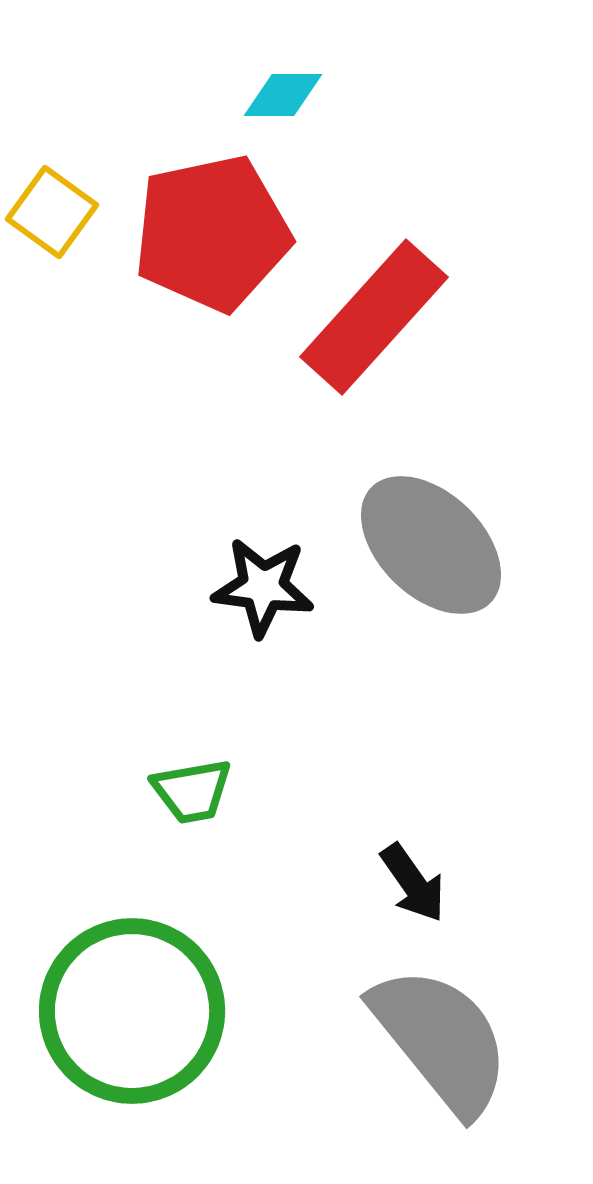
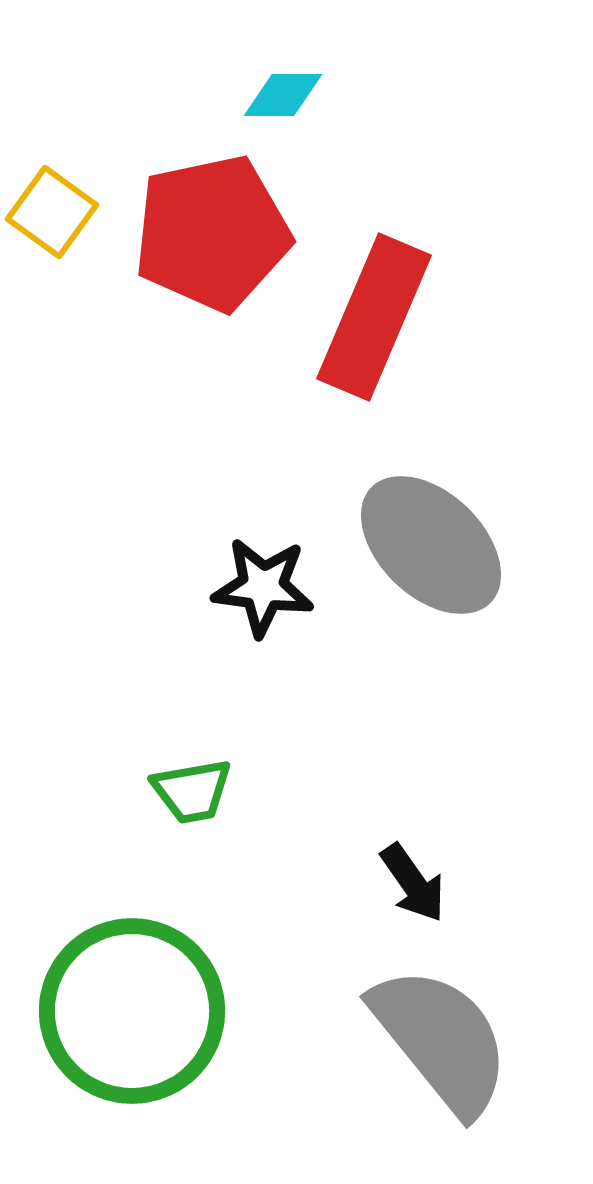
red rectangle: rotated 19 degrees counterclockwise
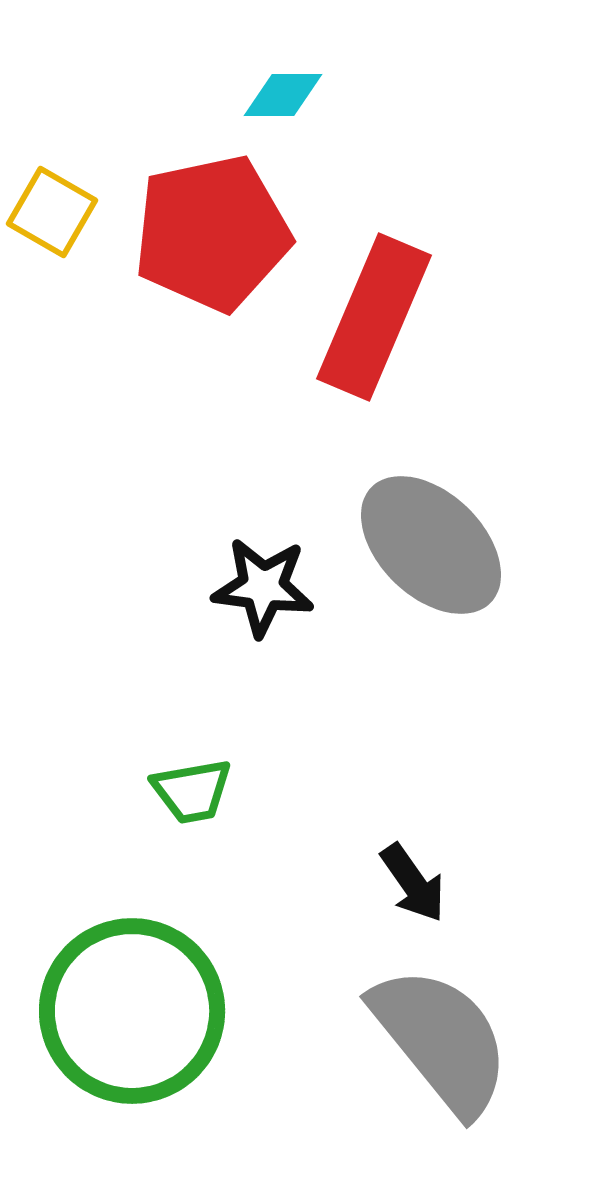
yellow square: rotated 6 degrees counterclockwise
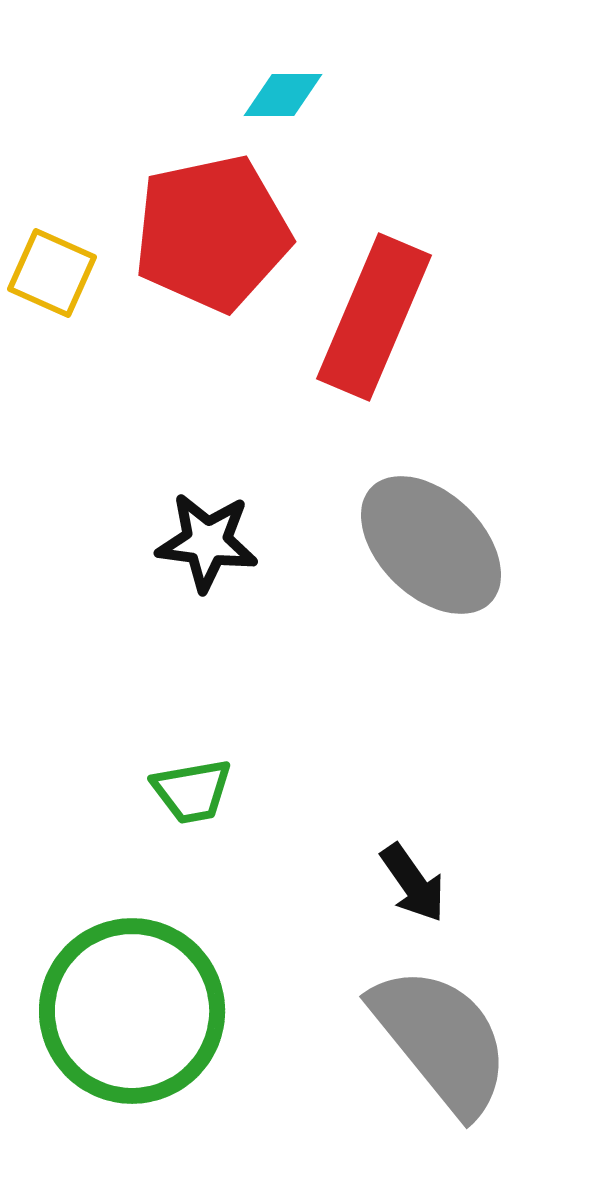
yellow square: moved 61 px down; rotated 6 degrees counterclockwise
black star: moved 56 px left, 45 px up
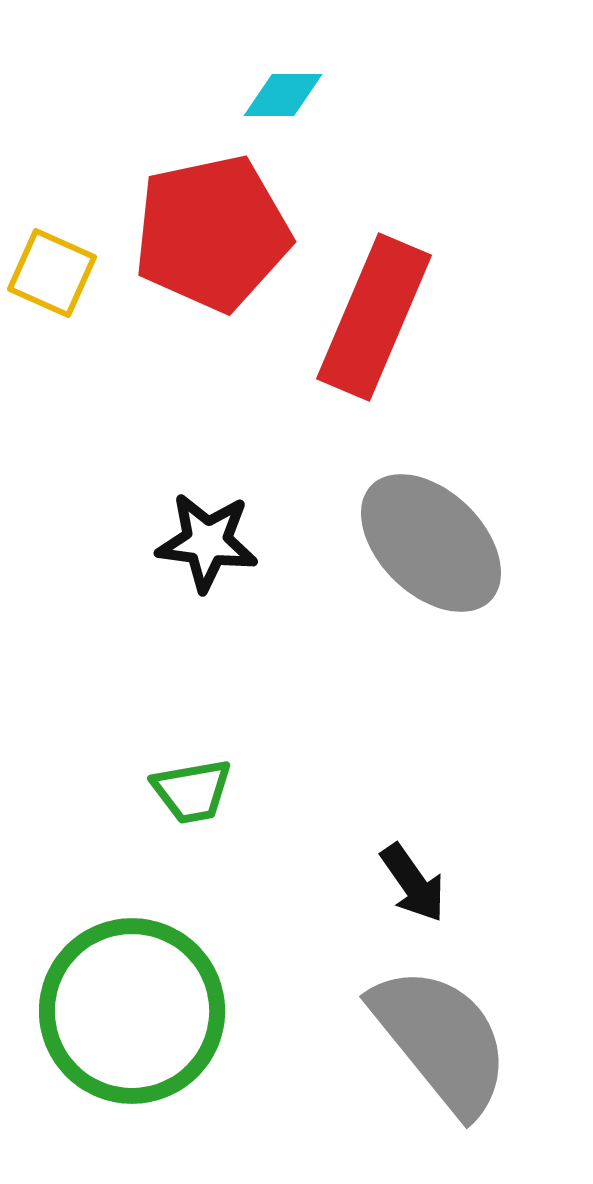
gray ellipse: moved 2 px up
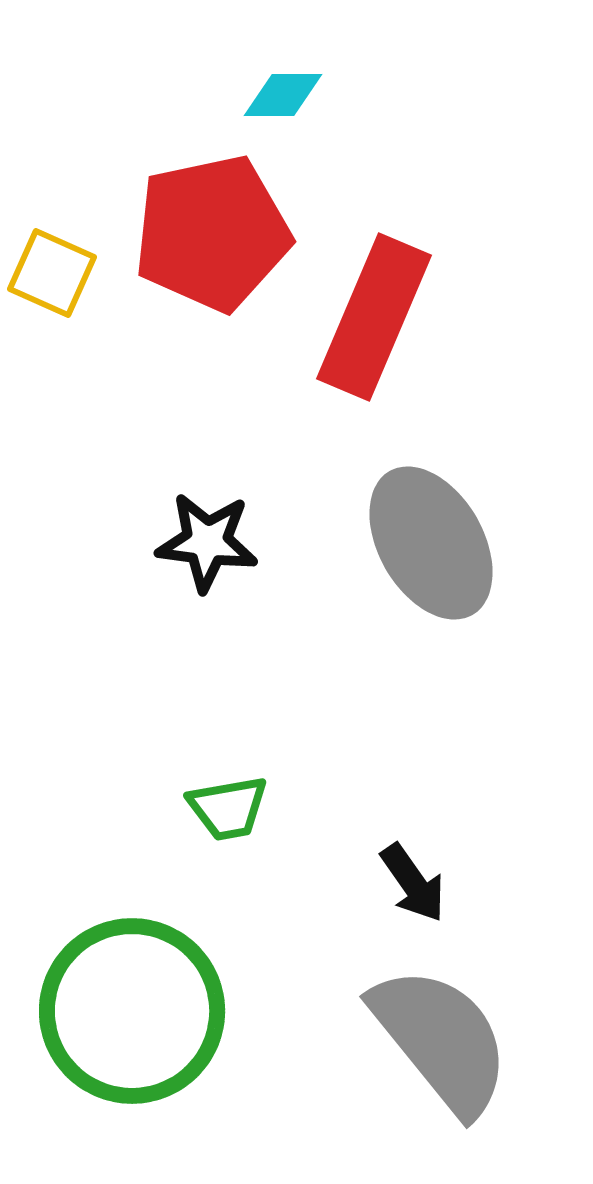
gray ellipse: rotated 16 degrees clockwise
green trapezoid: moved 36 px right, 17 px down
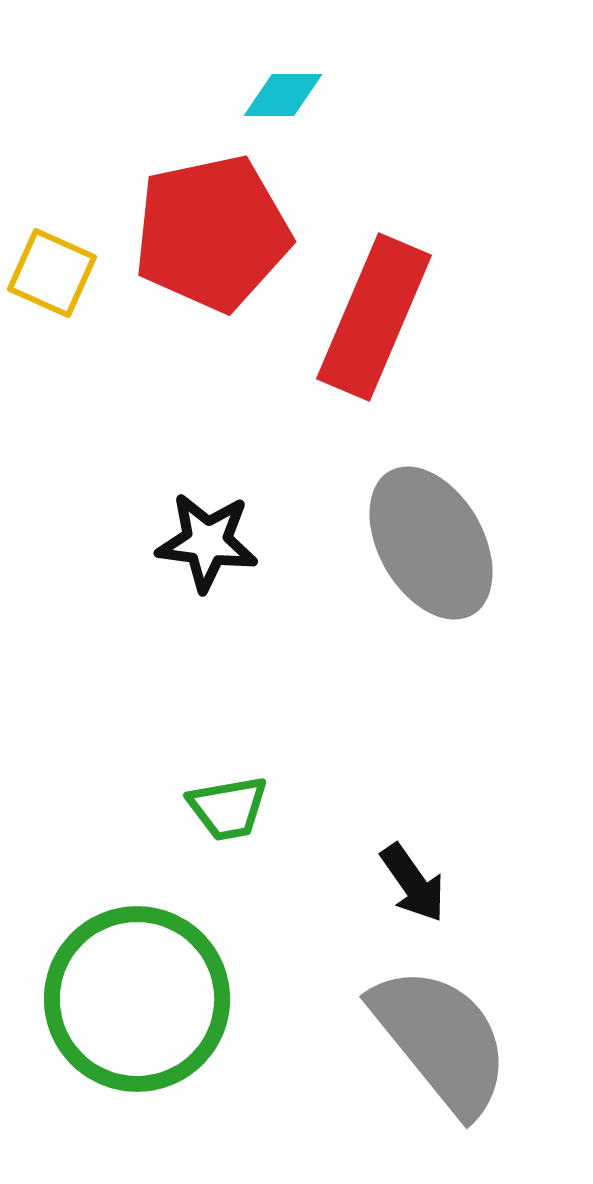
green circle: moved 5 px right, 12 px up
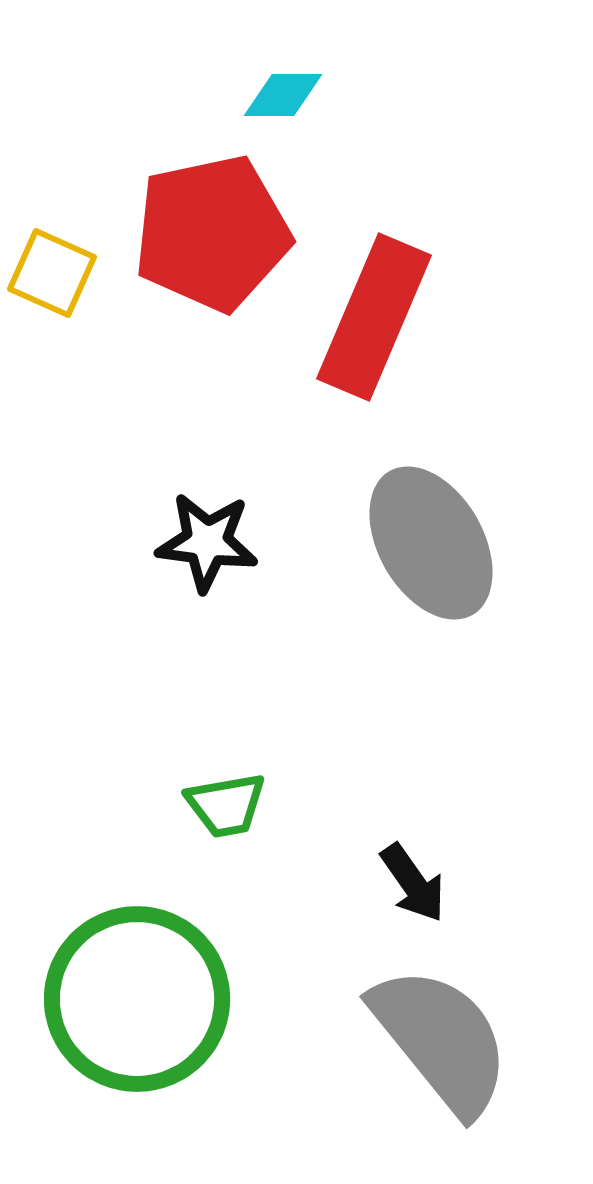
green trapezoid: moved 2 px left, 3 px up
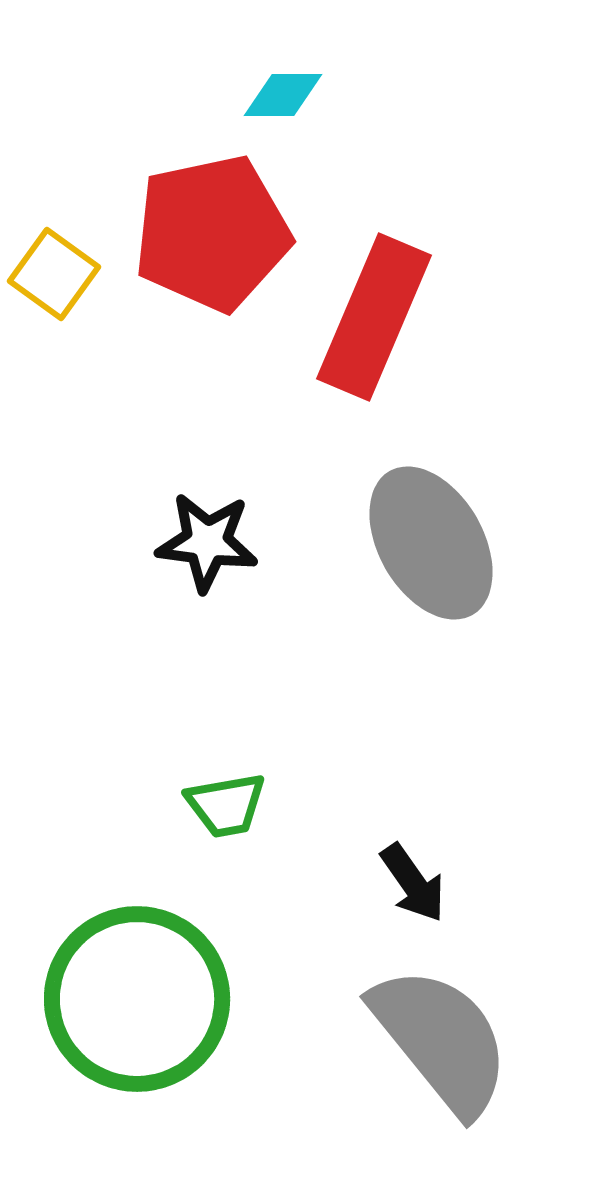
yellow square: moved 2 px right, 1 px down; rotated 12 degrees clockwise
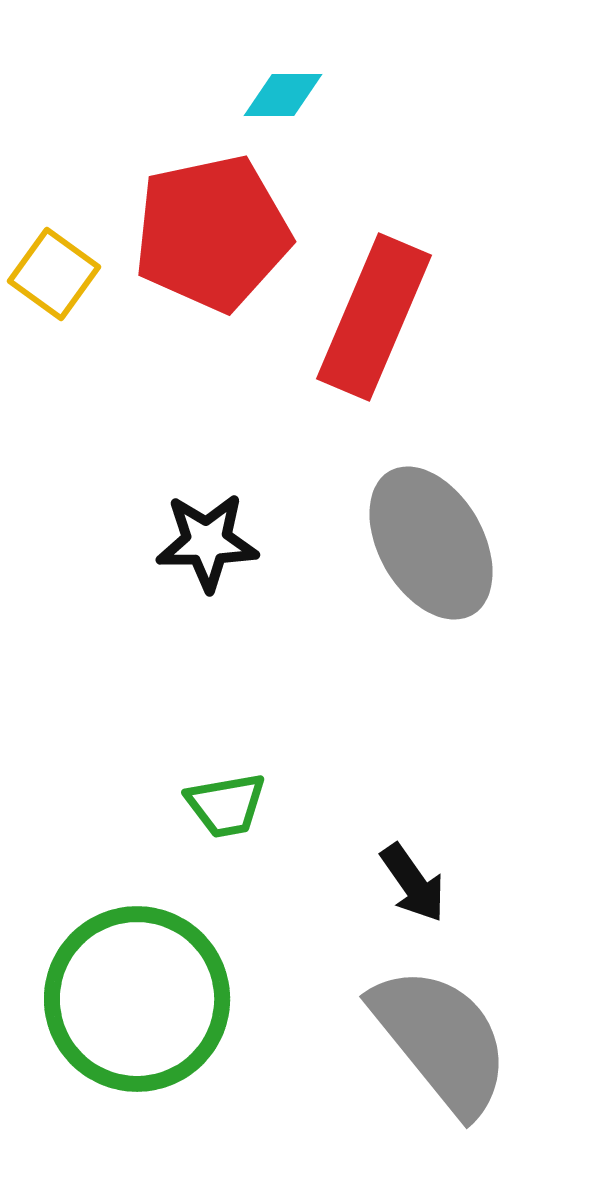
black star: rotated 8 degrees counterclockwise
